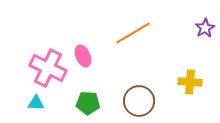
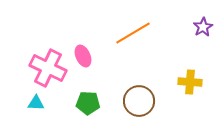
purple star: moved 2 px left, 1 px up
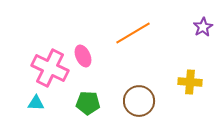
pink cross: moved 2 px right
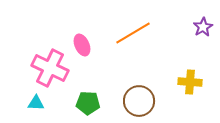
pink ellipse: moved 1 px left, 11 px up
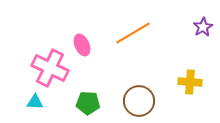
cyan triangle: moved 1 px left, 1 px up
